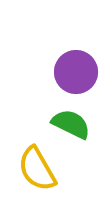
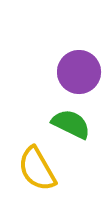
purple circle: moved 3 px right
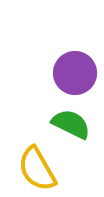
purple circle: moved 4 px left, 1 px down
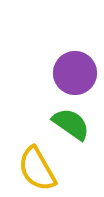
green semicircle: rotated 9 degrees clockwise
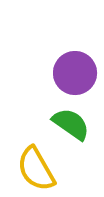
yellow semicircle: moved 1 px left
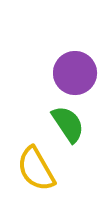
green semicircle: moved 3 px left; rotated 21 degrees clockwise
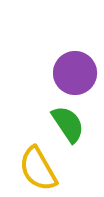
yellow semicircle: moved 2 px right
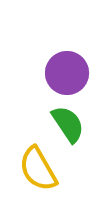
purple circle: moved 8 px left
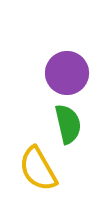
green semicircle: rotated 21 degrees clockwise
